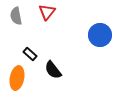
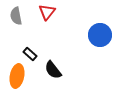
orange ellipse: moved 2 px up
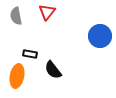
blue circle: moved 1 px down
black rectangle: rotated 32 degrees counterclockwise
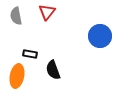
black semicircle: rotated 18 degrees clockwise
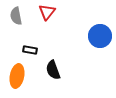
black rectangle: moved 4 px up
